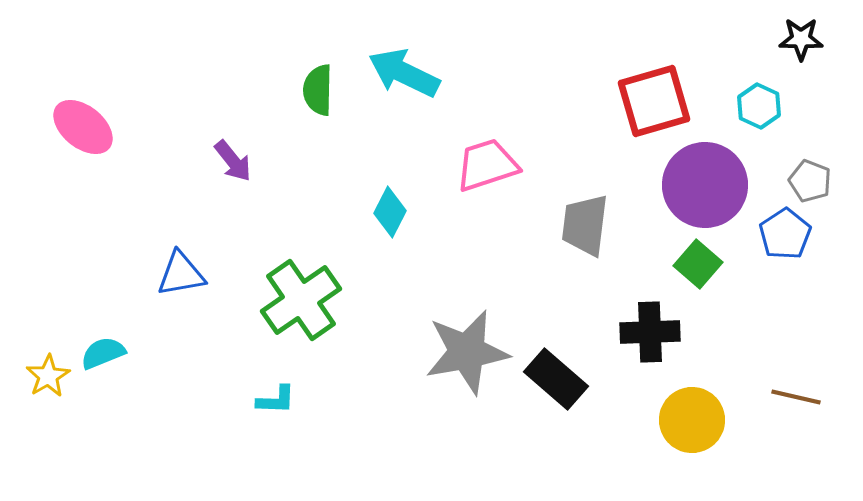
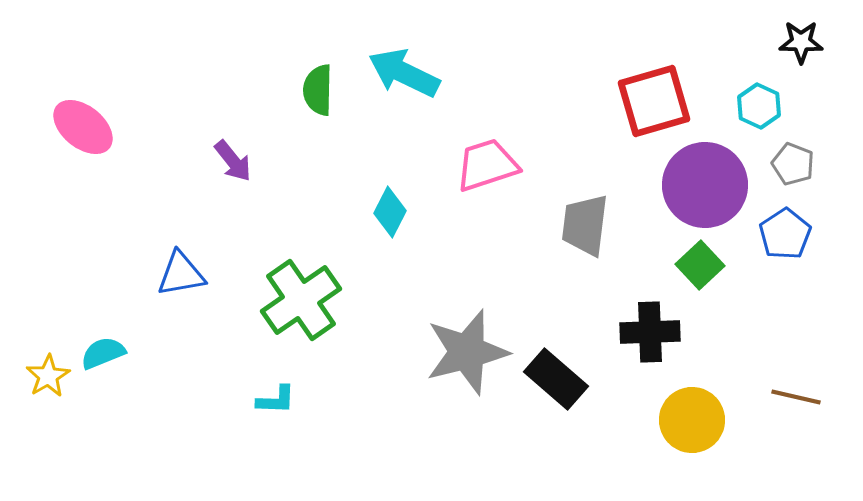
black star: moved 3 px down
gray pentagon: moved 17 px left, 17 px up
green square: moved 2 px right, 1 px down; rotated 6 degrees clockwise
gray star: rotated 4 degrees counterclockwise
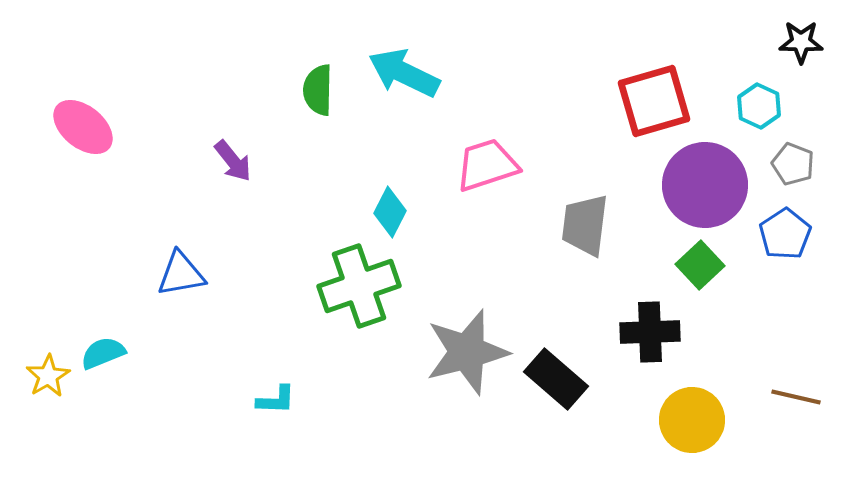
green cross: moved 58 px right, 14 px up; rotated 16 degrees clockwise
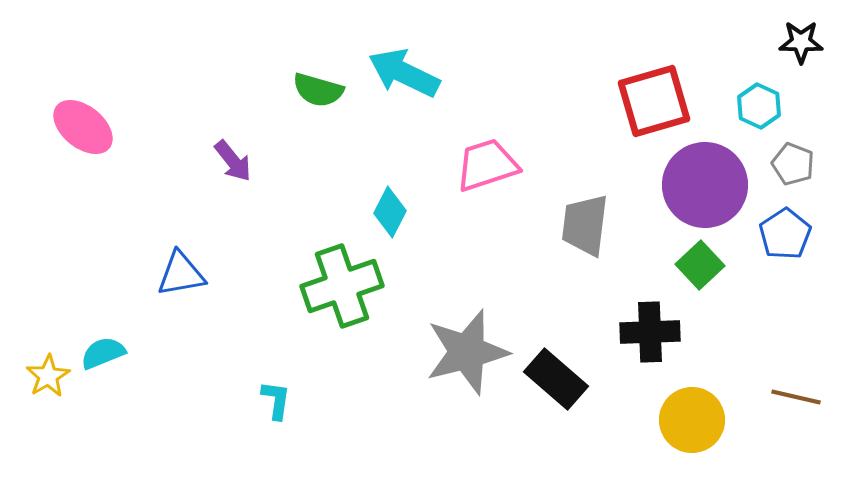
green semicircle: rotated 75 degrees counterclockwise
green cross: moved 17 px left
cyan L-shape: rotated 84 degrees counterclockwise
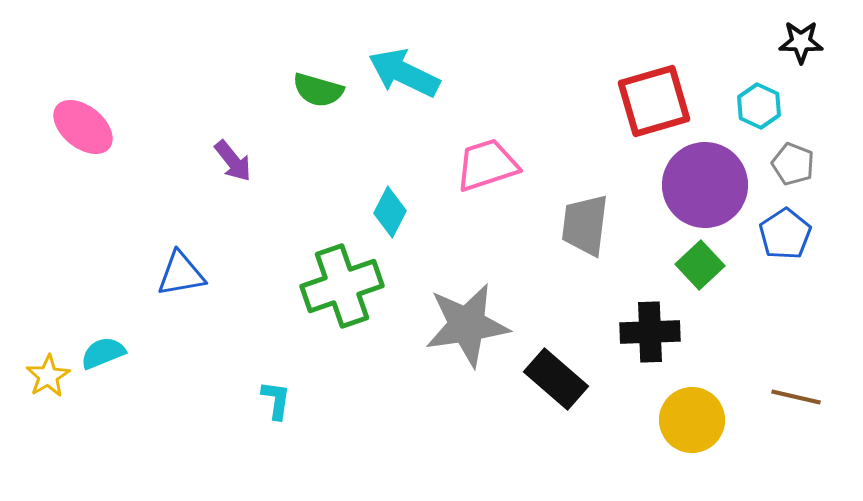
gray star: moved 27 px up; rotated 6 degrees clockwise
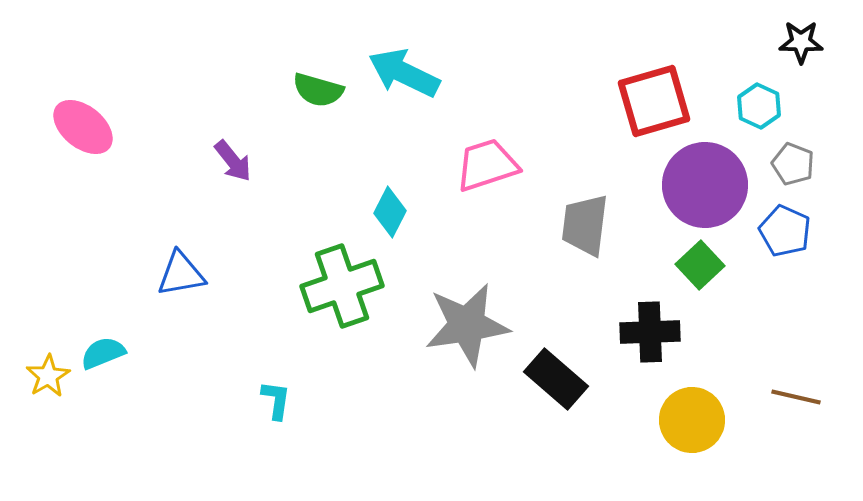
blue pentagon: moved 3 px up; rotated 15 degrees counterclockwise
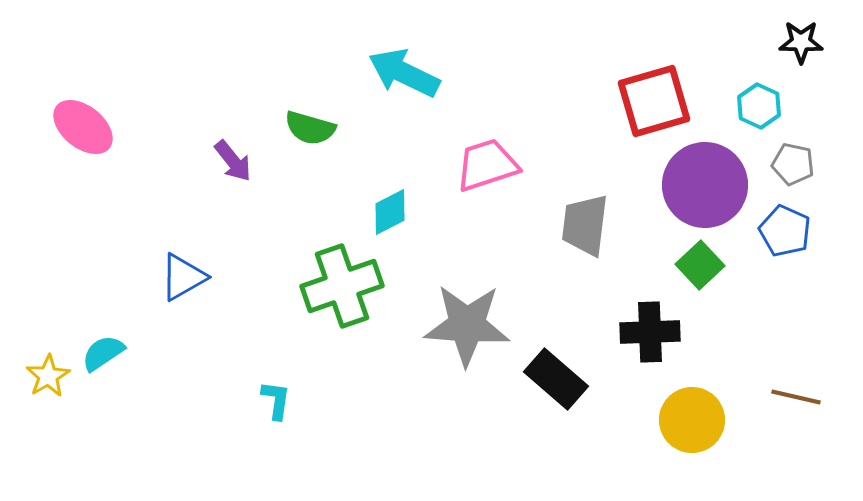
green semicircle: moved 8 px left, 38 px down
gray pentagon: rotated 9 degrees counterclockwise
cyan diamond: rotated 36 degrees clockwise
blue triangle: moved 2 px right, 3 px down; rotated 20 degrees counterclockwise
gray star: rotated 12 degrees clockwise
cyan semicircle: rotated 12 degrees counterclockwise
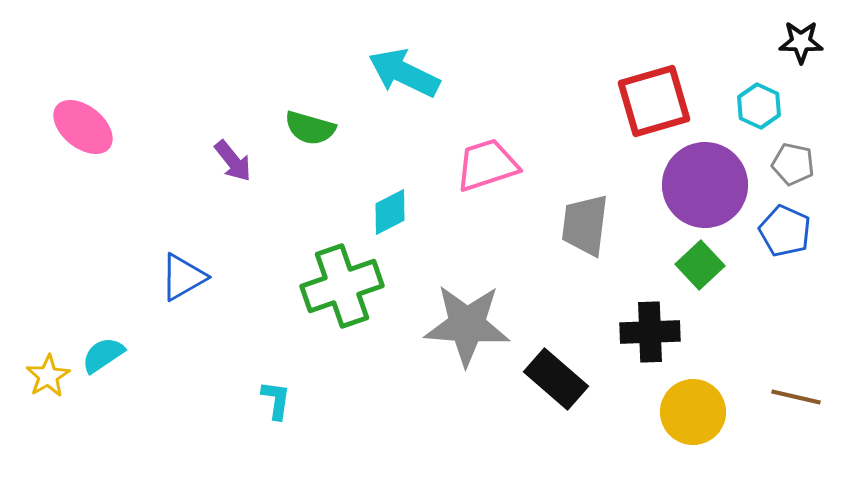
cyan semicircle: moved 2 px down
yellow circle: moved 1 px right, 8 px up
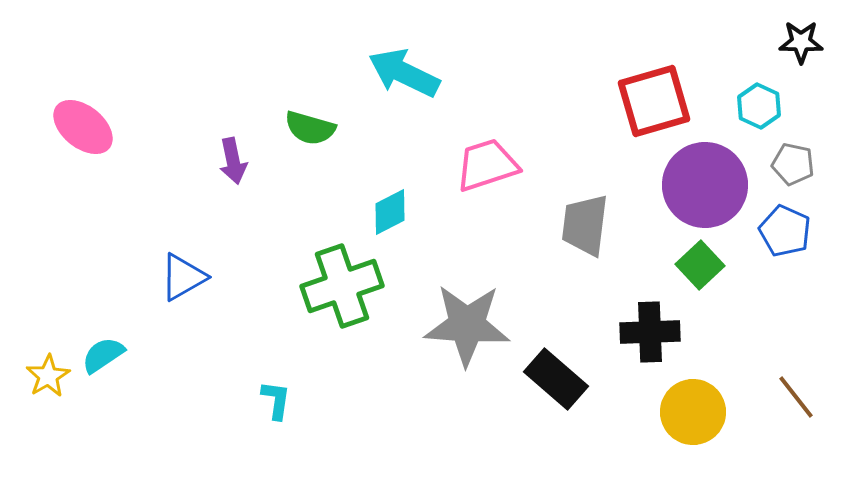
purple arrow: rotated 27 degrees clockwise
brown line: rotated 39 degrees clockwise
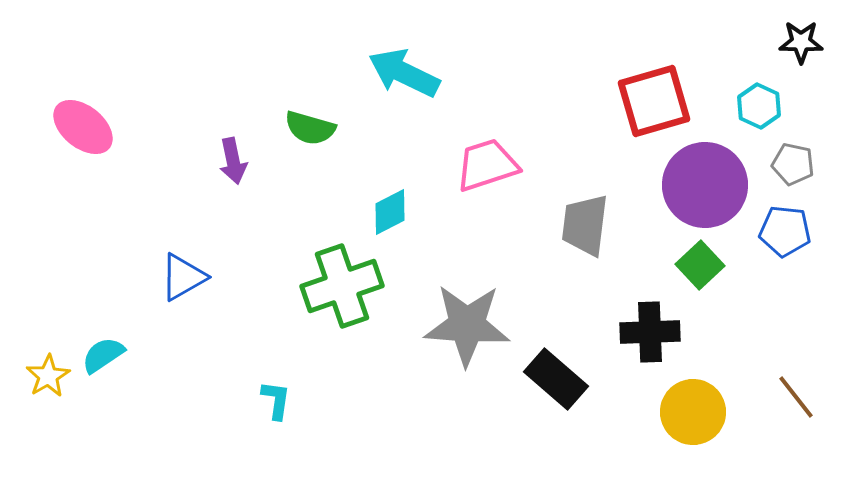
blue pentagon: rotated 18 degrees counterclockwise
